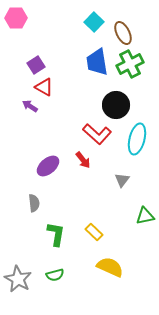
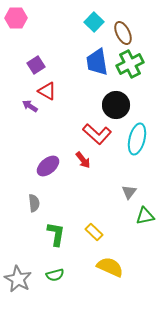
red triangle: moved 3 px right, 4 px down
gray triangle: moved 7 px right, 12 px down
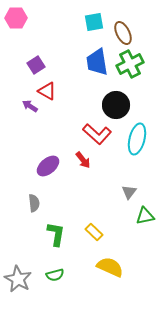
cyan square: rotated 36 degrees clockwise
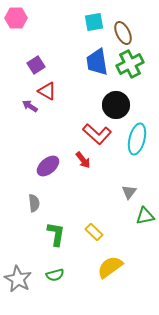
yellow semicircle: rotated 60 degrees counterclockwise
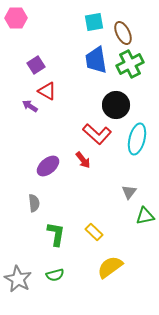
blue trapezoid: moved 1 px left, 2 px up
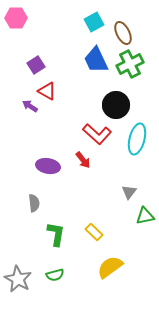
cyan square: rotated 18 degrees counterclockwise
blue trapezoid: rotated 16 degrees counterclockwise
purple ellipse: rotated 50 degrees clockwise
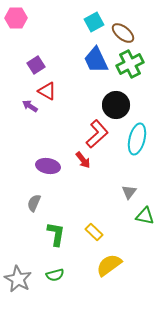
brown ellipse: rotated 25 degrees counterclockwise
red L-shape: rotated 84 degrees counterclockwise
gray semicircle: rotated 150 degrees counterclockwise
green triangle: rotated 24 degrees clockwise
yellow semicircle: moved 1 px left, 2 px up
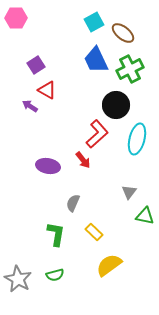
green cross: moved 5 px down
red triangle: moved 1 px up
gray semicircle: moved 39 px right
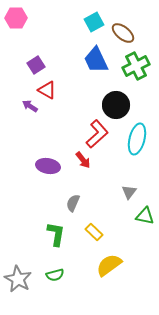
green cross: moved 6 px right, 3 px up
